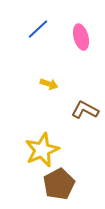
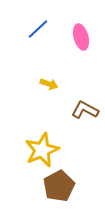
brown pentagon: moved 2 px down
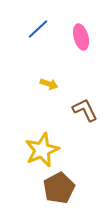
brown L-shape: rotated 36 degrees clockwise
brown pentagon: moved 2 px down
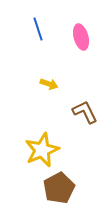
blue line: rotated 65 degrees counterclockwise
brown L-shape: moved 2 px down
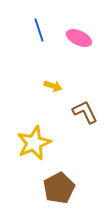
blue line: moved 1 px right, 1 px down
pink ellipse: moved 2 px left, 1 px down; rotated 50 degrees counterclockwise
yellow arrow: moved 4 px right, 2 px down
yellow star: moved 8 px left, 7 px up
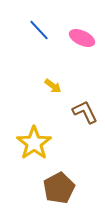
blue line: rotated 25 degrees counterclockwise
pink ellipse: moved 3 px right
yellow arrow: rotated 18 degrees clockwise
yellow star: rotated 12 degrees counterclockwise
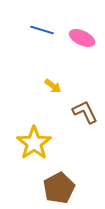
blue line: moved 3 px right; rotated 30 degrees counterclockwise
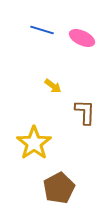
brown L-shape: rotated 28 degrees clockwise
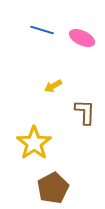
yellow arrow: rotated 114 degrees clockwise
brown pentagon: moved 6 px left
